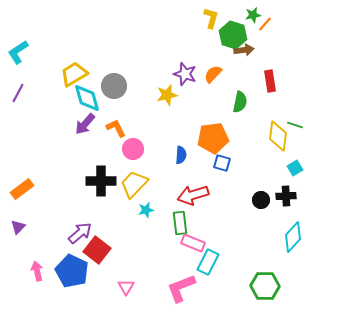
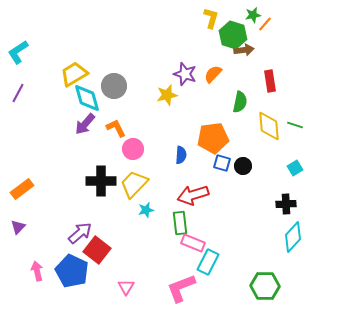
yellow diamond at (278, 136): moved 9 px left, 10 px up; rotated 12 degrees counterclockwise
black cross at (286, 196): moved 8 px down
black circle at (261, 200): moved 18 px left, 34 px up
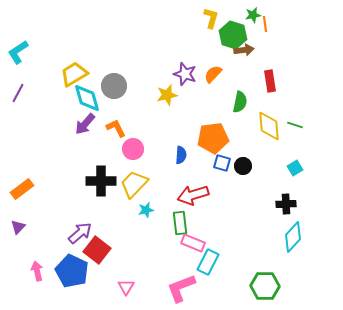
orange line at (265, 24): rotated 49 degrees counterclockwise
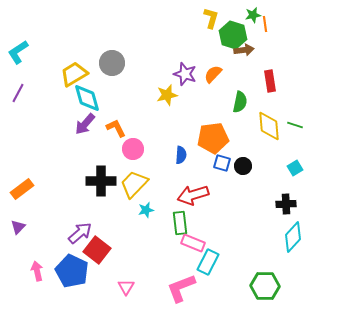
gray circle at (114, 86): moved 2 px left, 23 px up
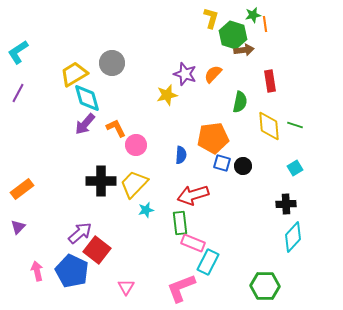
pink circle at (133, 149): moved 3 px right, 4 px up
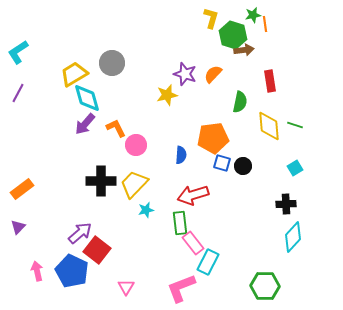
pink rectangle at (193, 243): rotated 30 degrees clockwise
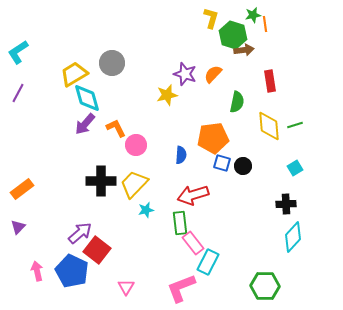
green semicircle at (240, 102): moved 3 px left
green line at (295, 125): rotated 35 degrees counterclockwise
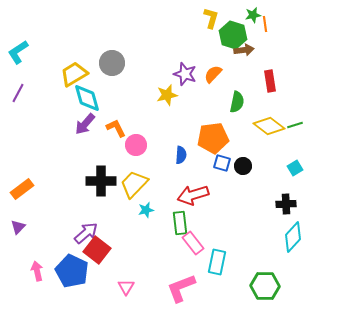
yellow diamond at (269, 126): rotated 48 degrees counterclockwise
purple arrow at (80, 233): moved 6 px right
cyan rectangle at (208, 262): moved 9 px right; rotated 15 degrees counterclockwise
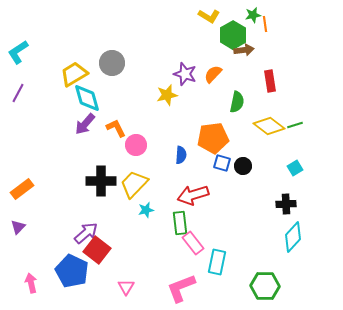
yellow L-shape at (211, 18): moved 2 px left, 2 px up; rotated 105 degrees clockwise
green hexagon at (233, 35): rotated 12 degrees clockwise
pink arrow at (37, 271): moved 6 px left, 12 px down
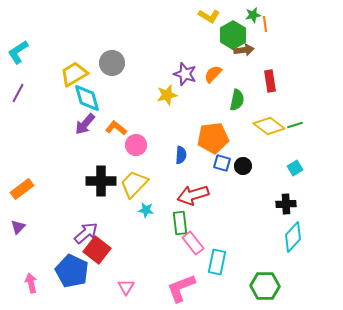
green semicircle at (237, 102): moved 2 px up
orange L-shape at (116, 128): rotated 25 degrees counterclockwise
cyan star at (146, 210): rotated 21 degrees clockwise
